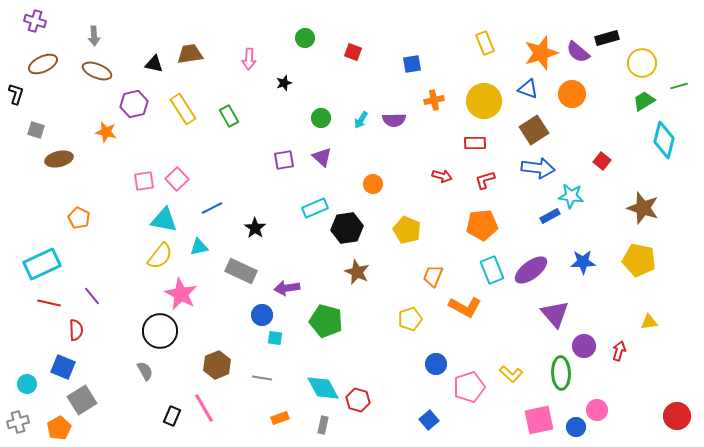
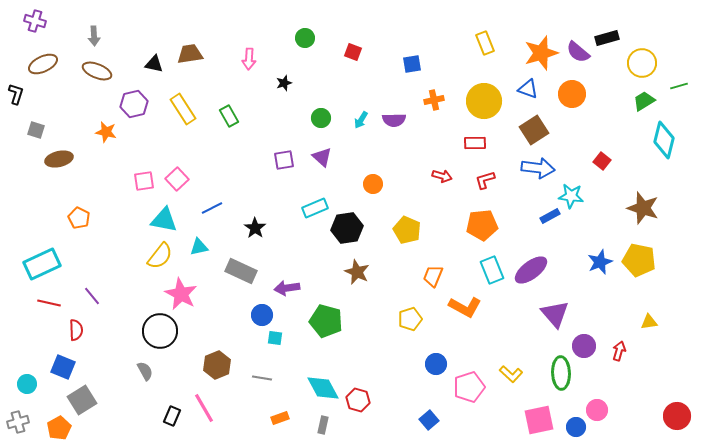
blue star at (583, 262): moved 17 px right; rotated 20 degrees counterclockwise
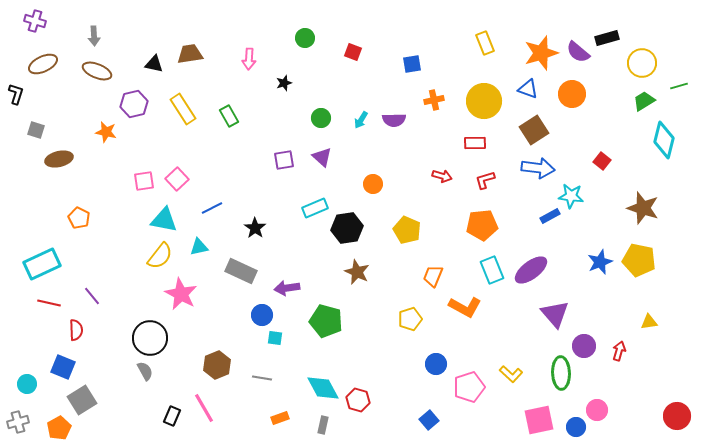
black circle at (160, 331): moved 10 px left, 7 px down
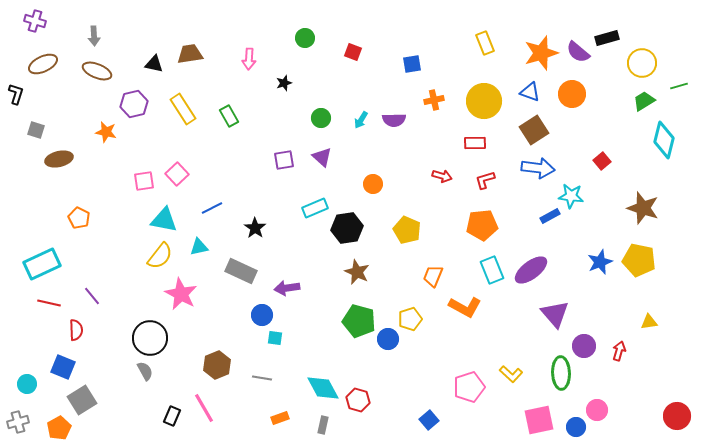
blue triangle at (528, 89): moved 2 px right, 3 px down
red square at (602, 161): rotated 12 degrees clockwise
pink square at (177, 179): moved 5 px up
green pentagon at (326, 321): moved 33 px right
blue circle at (436, 364): moved 48 px left, 25 px up
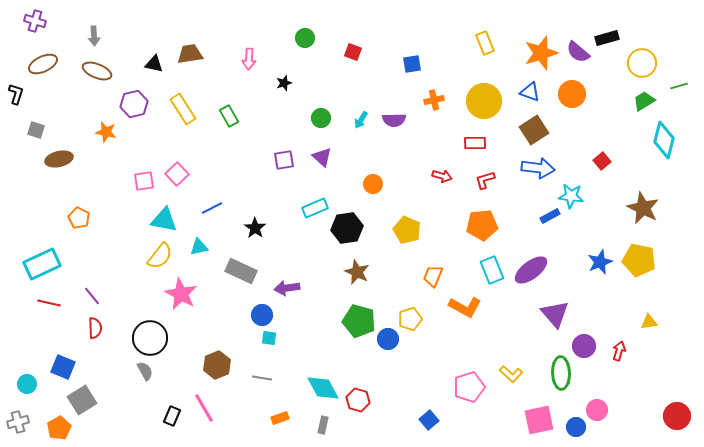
brown star at (643, 208): rotated 8 degrees clockwise
red semicircle at (76, 330): moved 19 px right, 2 px up
cyan square at (275, 338): moved 6 px left
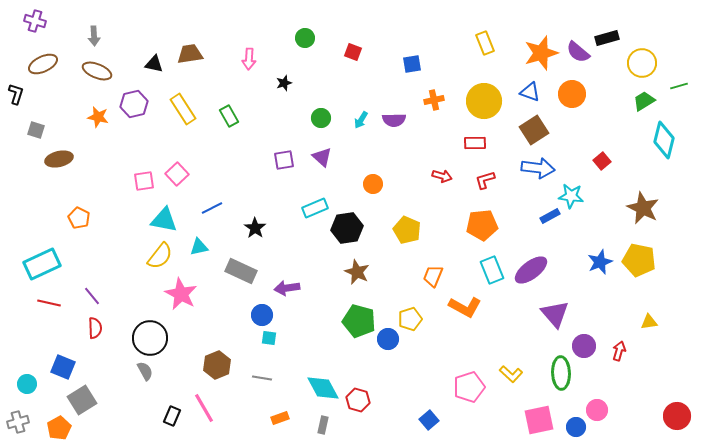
orange star at (106, 132): moved 8 px left, 15 px up
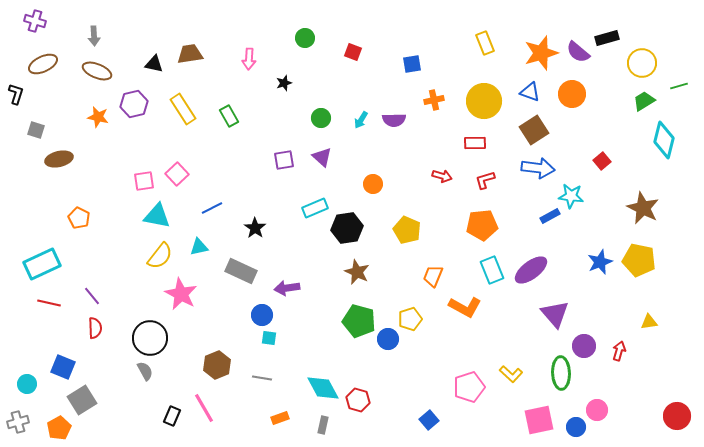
cyan triangle at (164, 220): moved 7 px left, 4 px up
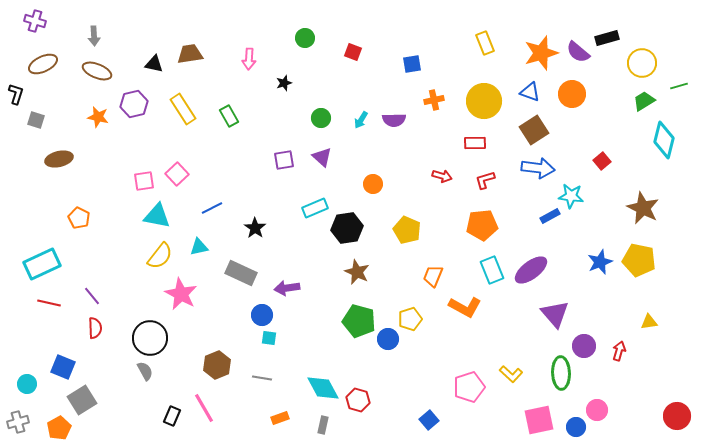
gray square at (36, 130): moved 10 px up
gray rectangle at (241, 271): moved 2 px down
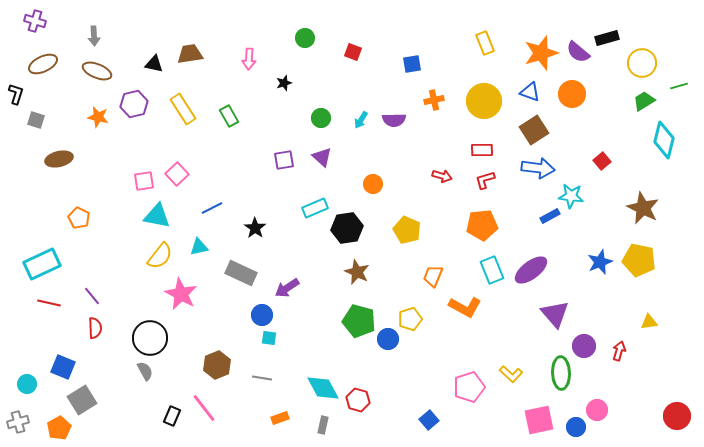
red rectangle at (475, 143): moved 7 px right, 7 px down
purple arrow at (287, 288): rotated 25 degrees counterclockwise
pink line at (204, 408): rotated 8 degrees counterclockwise
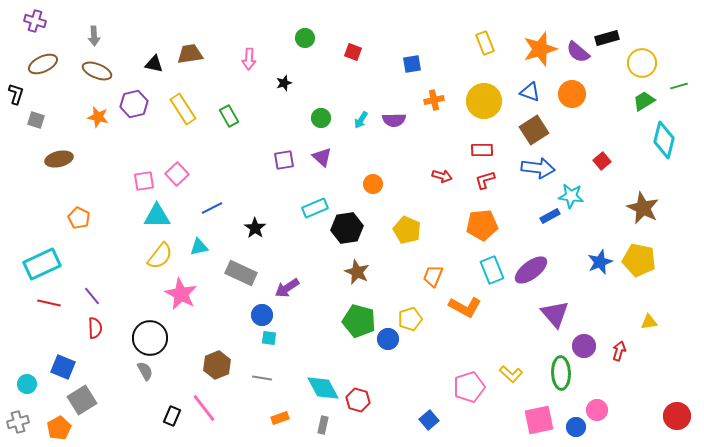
orange star at (541, 53): moved 1 px left, 4 px up
cyan triangle at (157, 216): rotated 12 degrees counterclockwise
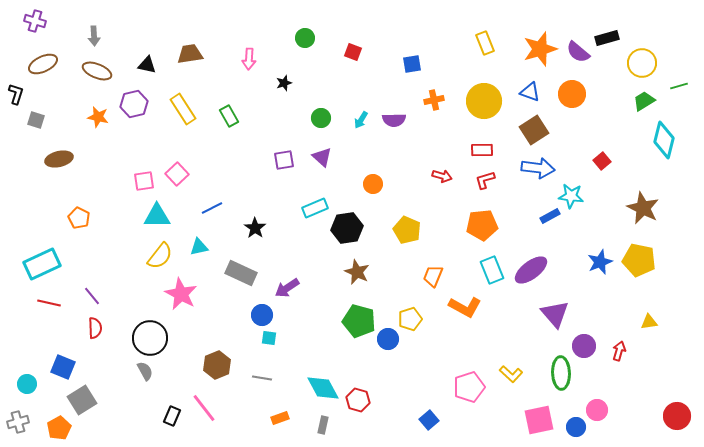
black triangle at (154, 64): moved 7 px left, 1 px down
